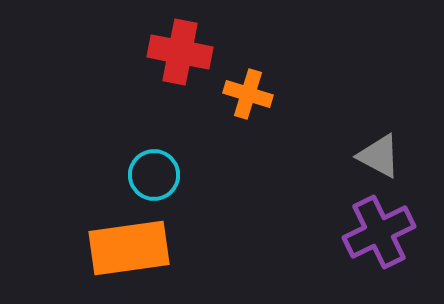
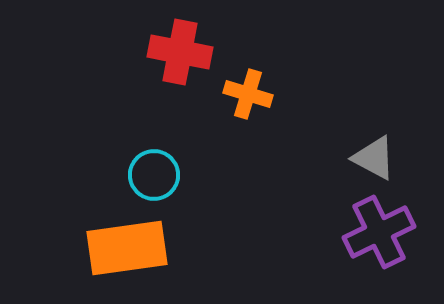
gray triangle: moved 5 px left, 2 px down
orange rectangle: moved 2 px left
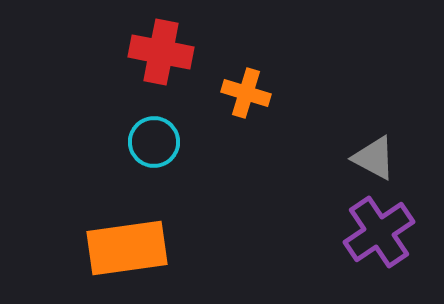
red cross: moved 19 px left
orange cross: moved 2 px left, 1 px up
cyan circle: moved 33 px up
purple cross: rotated 8 degrees counterclockwise
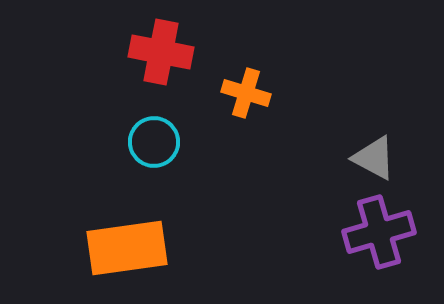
purple cross: rotated 18 degrees clockwise
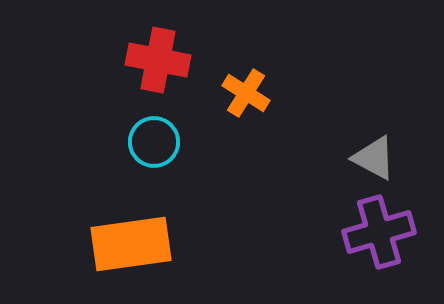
red cross: moved 3 px left, 8 px down
orange cross: rotated 15 degrees clockwise
orange rectangle: moved 4 px right, 4 px up
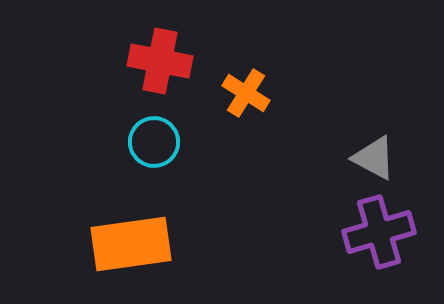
red cross: moved 2 px right, 1 px down
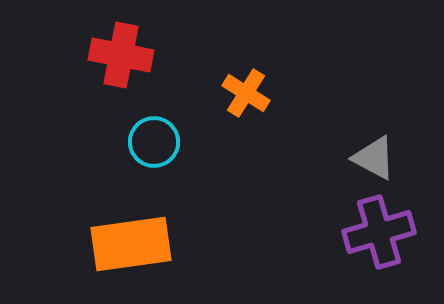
red cross: moved 39 px left, 6 px up
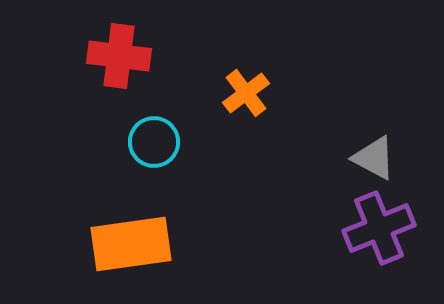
red cross: moved 2 px left, 1 px down; rotated 4 degrees counterclockwise
orange cross: rotated 21 degrees clockwise
purple cross: moved 4 px up; rotated 6 degrees counterclockwise
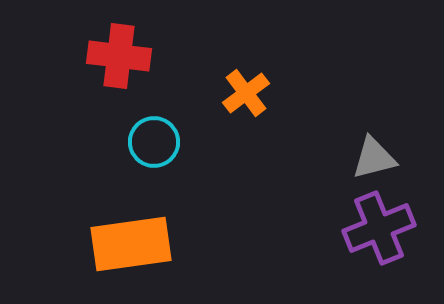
gray triangle: rotated 42 degrees counterclockwise
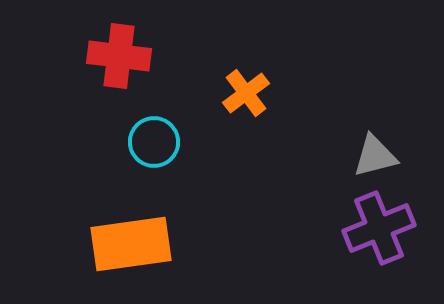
gray triangle: moved 1 px right, 2 px up
